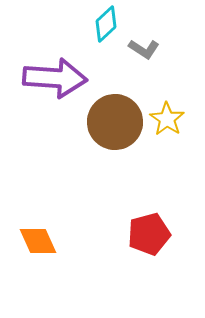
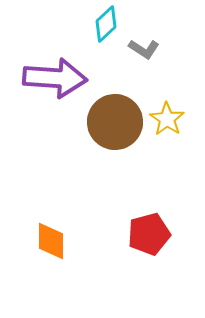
orange diamond: moved 13 px right; rotated 24 degrees clockwise
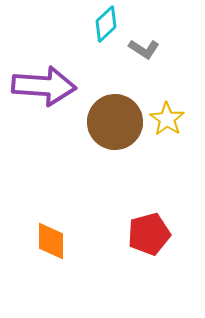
purple arrow: moved 11 px left, 8 px down
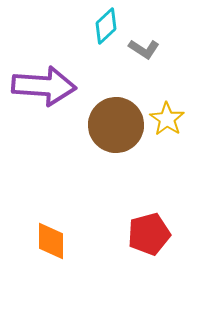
cyan diamond: moved 2 px down
brown circle: moved 1 px right, 3 px down
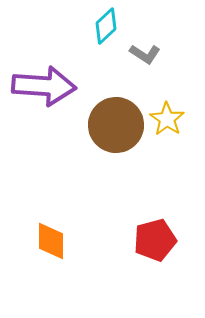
gray L-shape: moved 1 px right, 5 px down
red pentagon: moved 6 px right, 6 px down
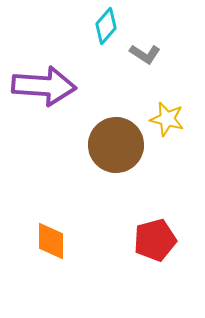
cyan diamond: rotated 6 degrees counterclockwise
yellow star: rotated 20 degrees counterclockwise
brown circle: moved 20 px down
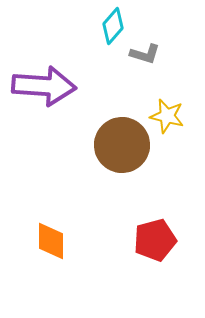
cyan diamond: moved 7 px right
gray L-shape: rotated 16 degrees counterclockwise
yellow star: moved 3 px up
brown circle: moved 6 px right
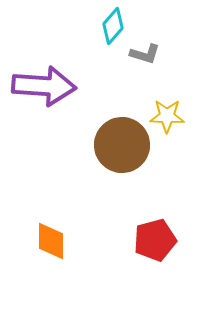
yellow star: rotated 12 degrees counterclockwise
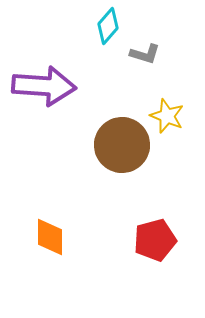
cyan diamond: moved 5 px left
yellow star: rotated 20 degrees clockwise
orange diamond: moved 1 px left, 4 px up
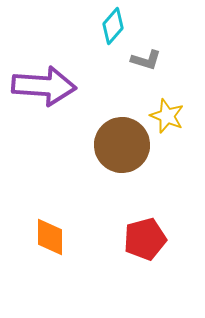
cyan diamond: moved 5 px right
gray L-shape: moved 1 px right, 6 px down
red pentagon: moved 10 px left, 1 px up
